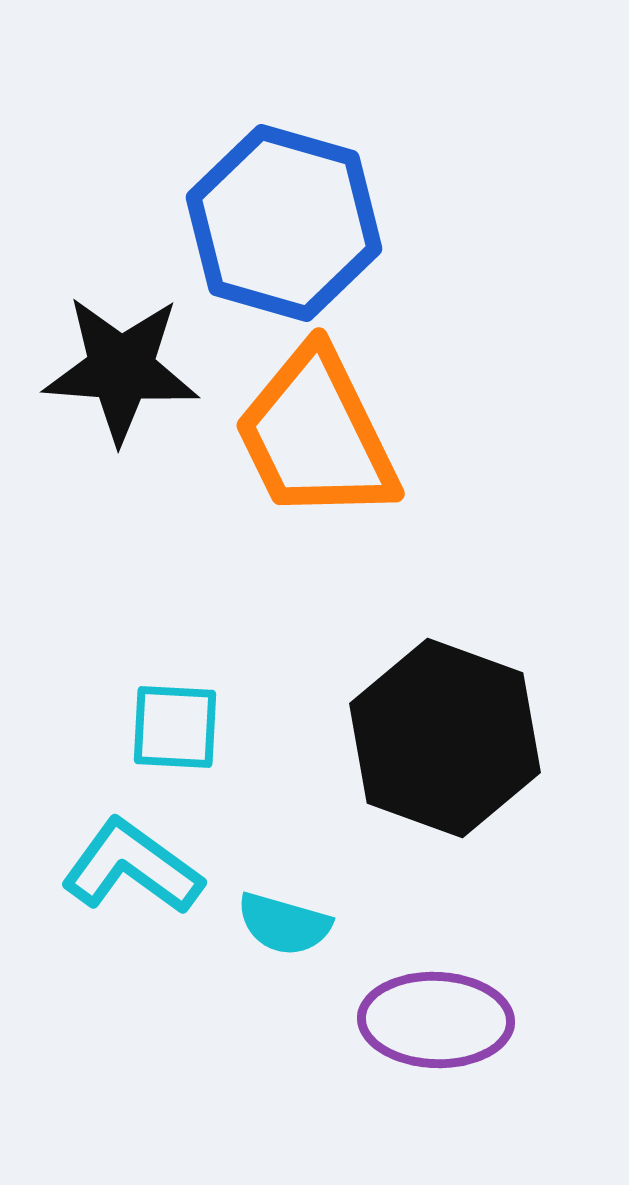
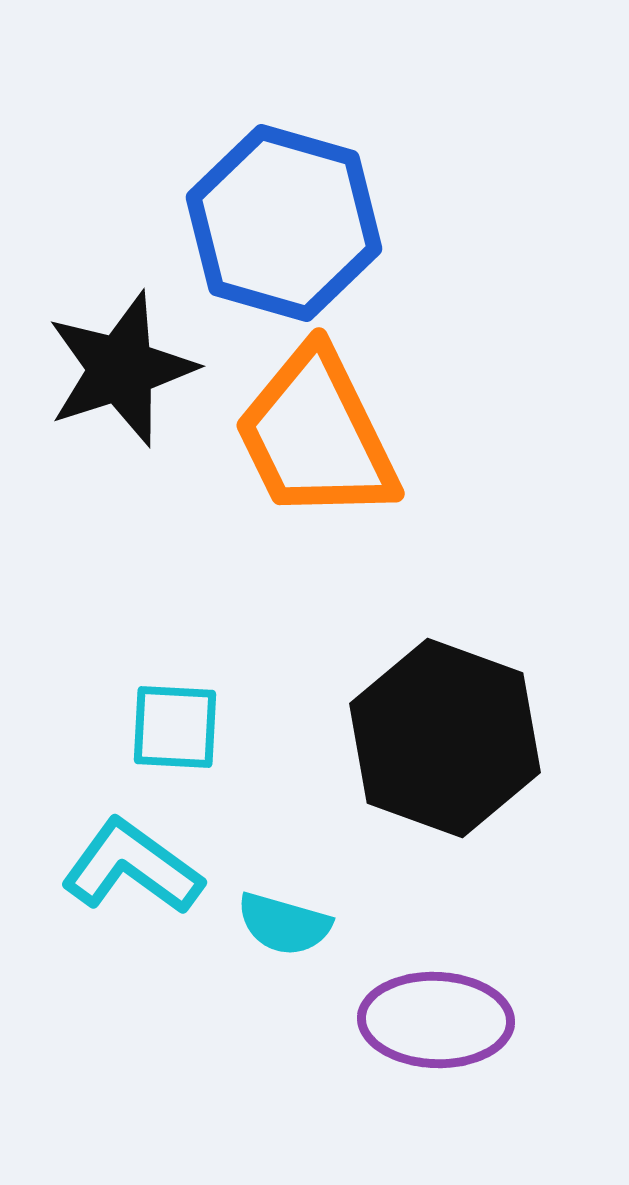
black star: rotated 22 degrees counterclockwise
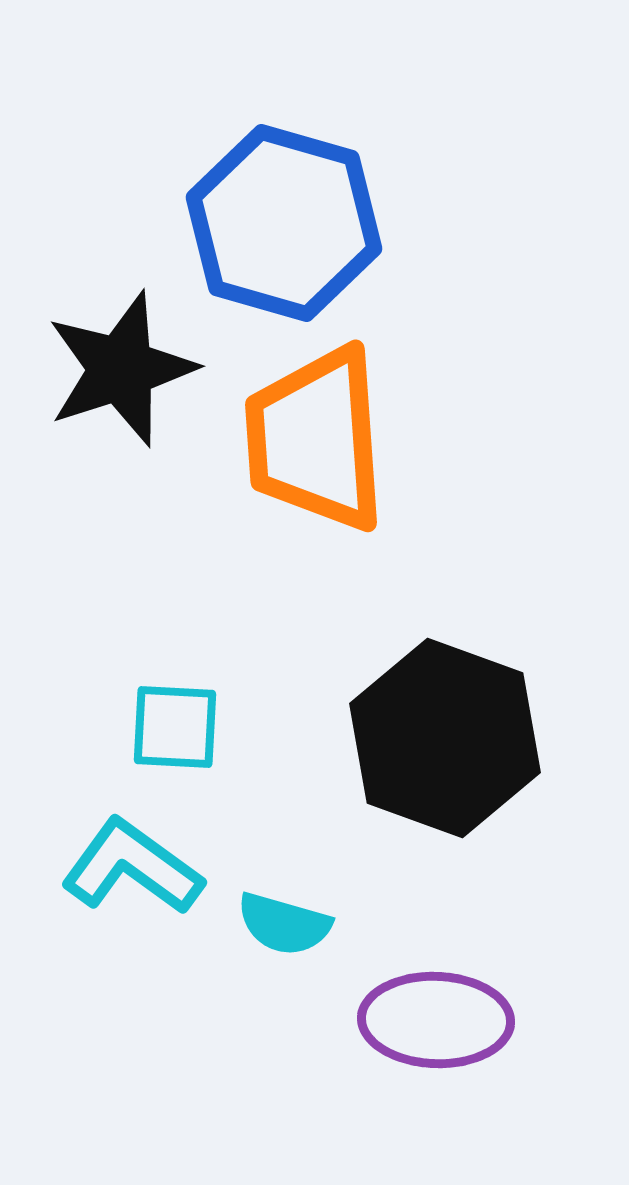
orange trapezoid: moved 4 px down; rotated 22 degrees clockwise
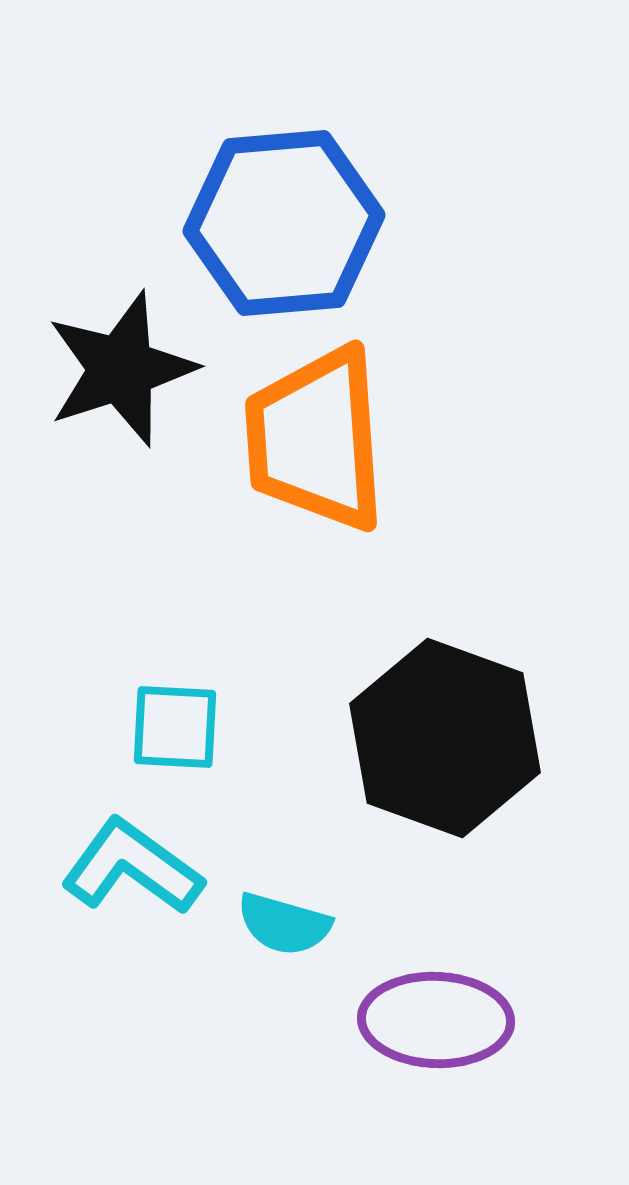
blue hexagon: rotated 21 degrees counterclockwise
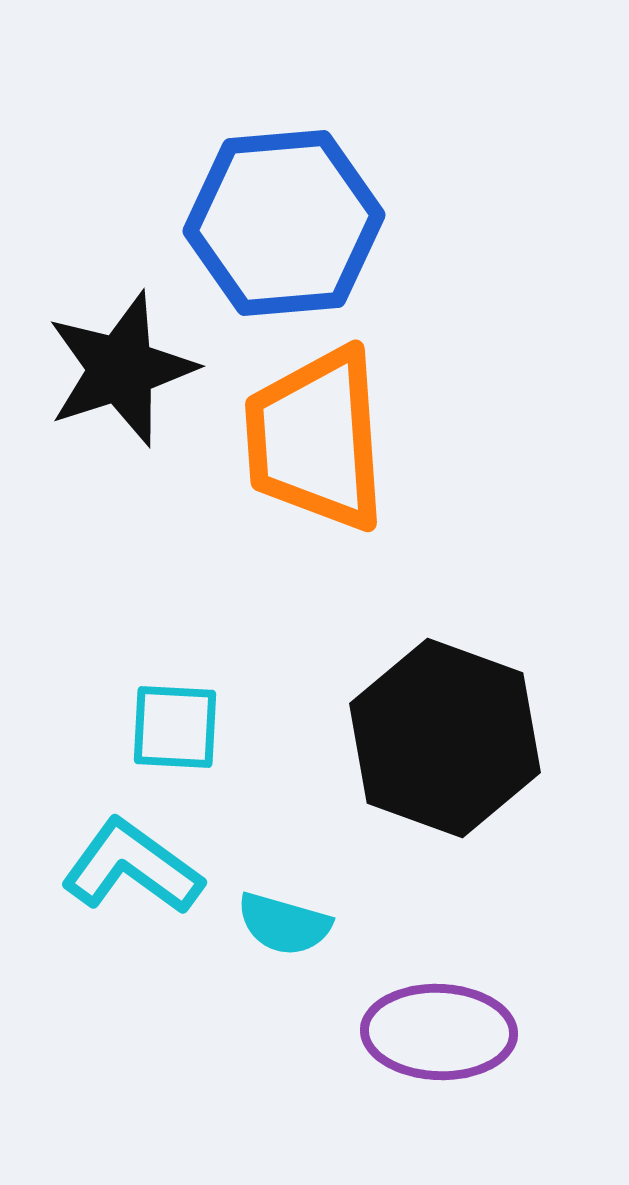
purple ellipse: moved 3 px right, 12 px down
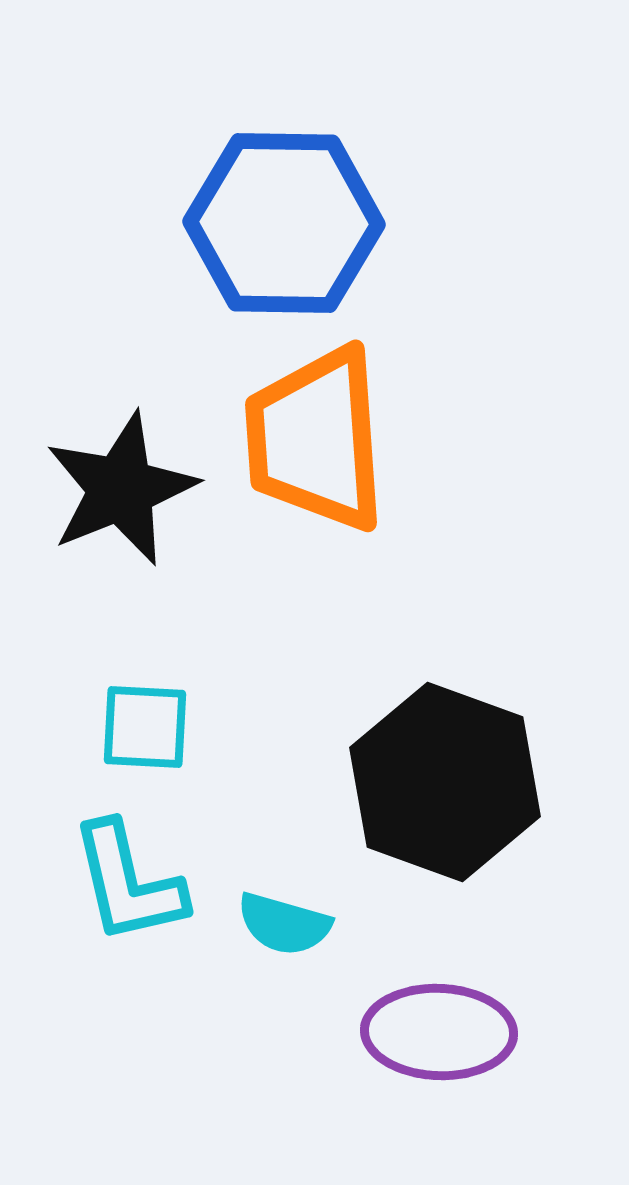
blue hexagon: rotated 6 degrees clockwise
black star: moved 120 px down; rotated 4 degrees counterclockwise
cyan square: moved 30 px left
black hexagon: moved 44 px down
cyan L-shape: moved 4 px left, 16 px down; rotated 139 degrees counterclockwise
